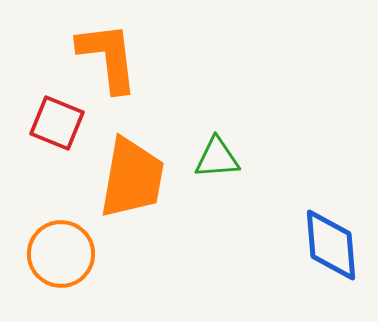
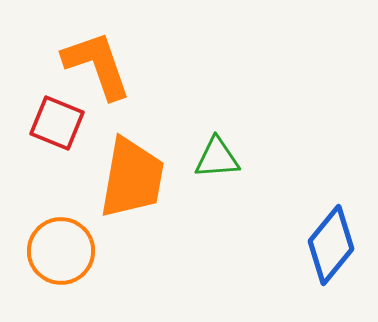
orange L-shape: moved 11 px left, 8 px down; rotated 12 degrees counterclockwise
blue diamond: rotated 44 degrees clockwise
orange circle: moved 3 px up
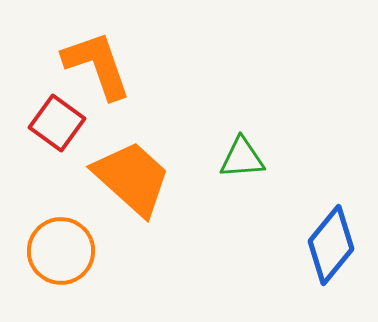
red square: rotated 14 degrees clockwise
green triangle: moved 25 px right
orange trapezoid: rotated 58 degrees counterclockwise
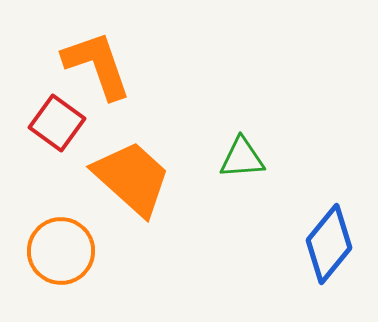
blue diamond: moved 2 px left, 1 px up
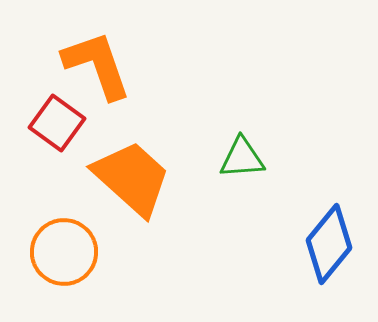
orange circle: moved 3 px right, 1 px down
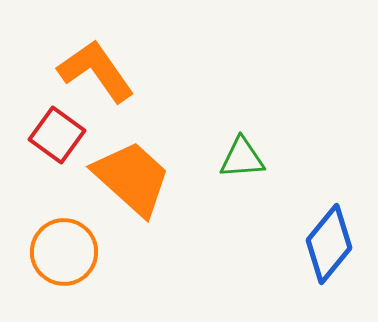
orange L-shape: moved 1 px left, 6 px down; rotated 16 degrees counterclockwise
red square: moved 12 px down
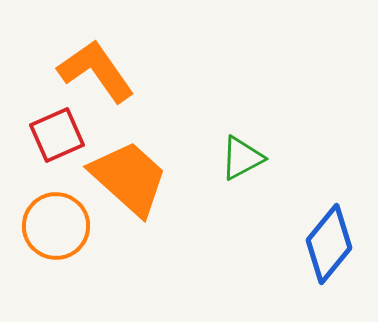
red square: rotated 30 degrees clockwise
green triangle: rotated 24 degrees counterclockwise
orange trapezoid: moved 3 px left
orange circle: moved 8 px left, 26 px up
